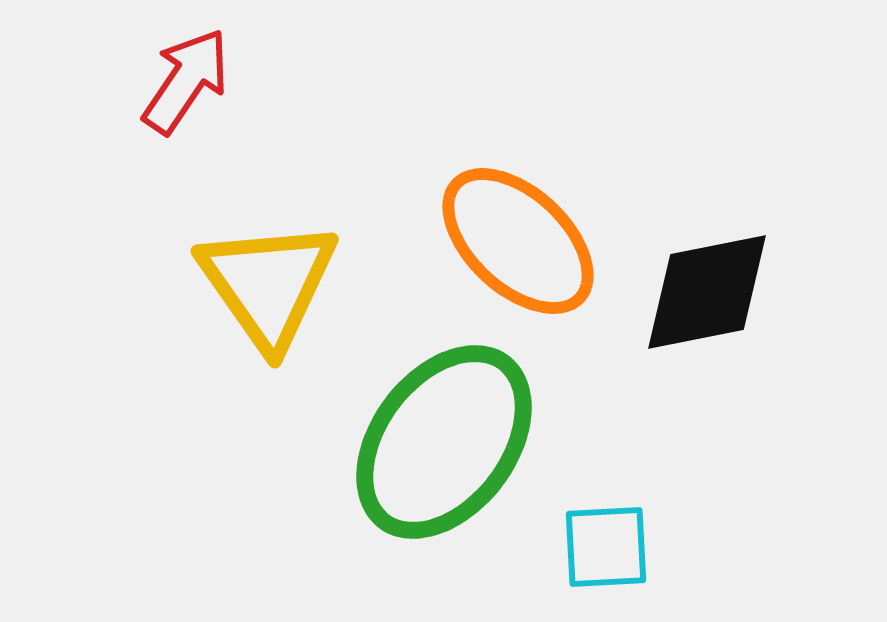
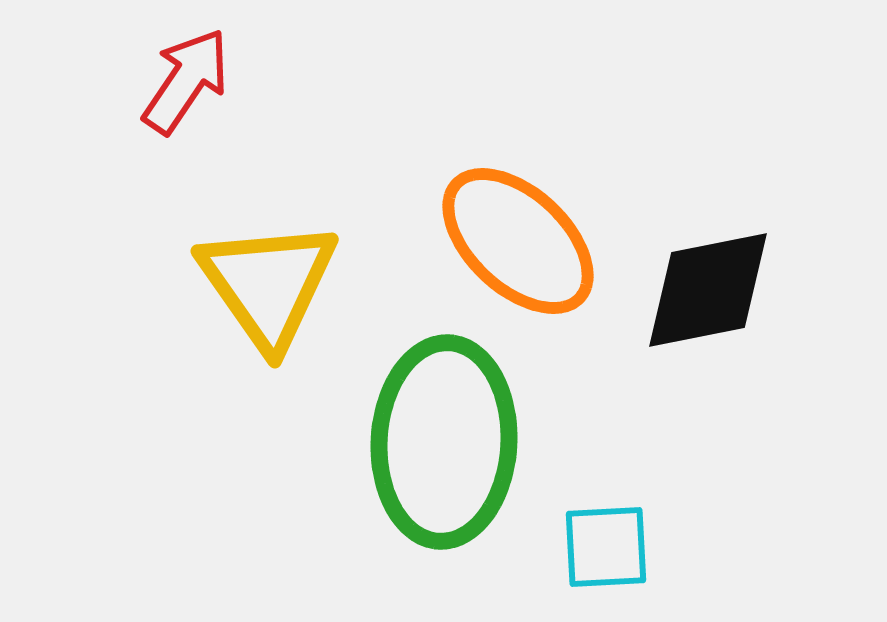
black diamond: moved 1 px right, 2 px up
green ellipse: rotated 34 degrees counterclockwise
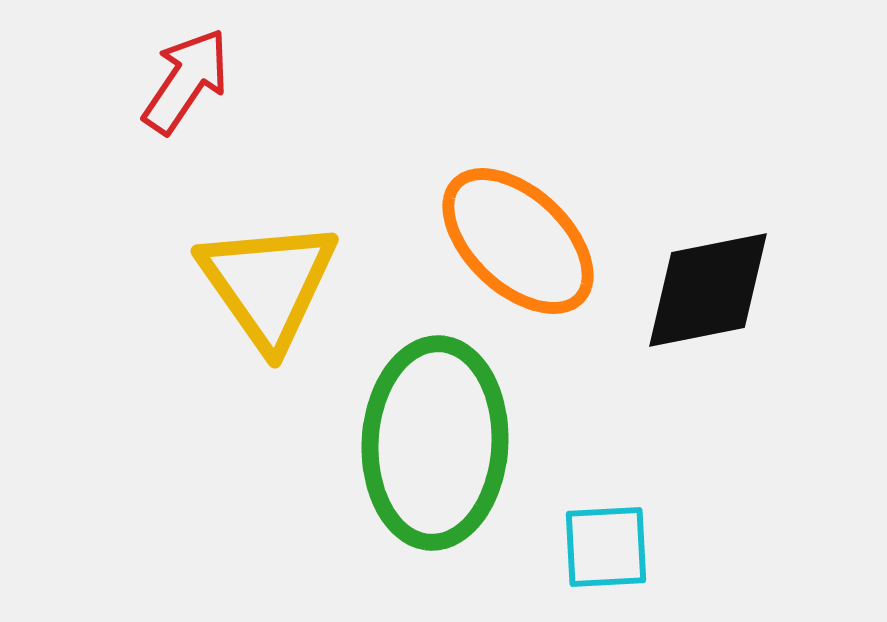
green ellipse: moved 9 px left, 1 px down
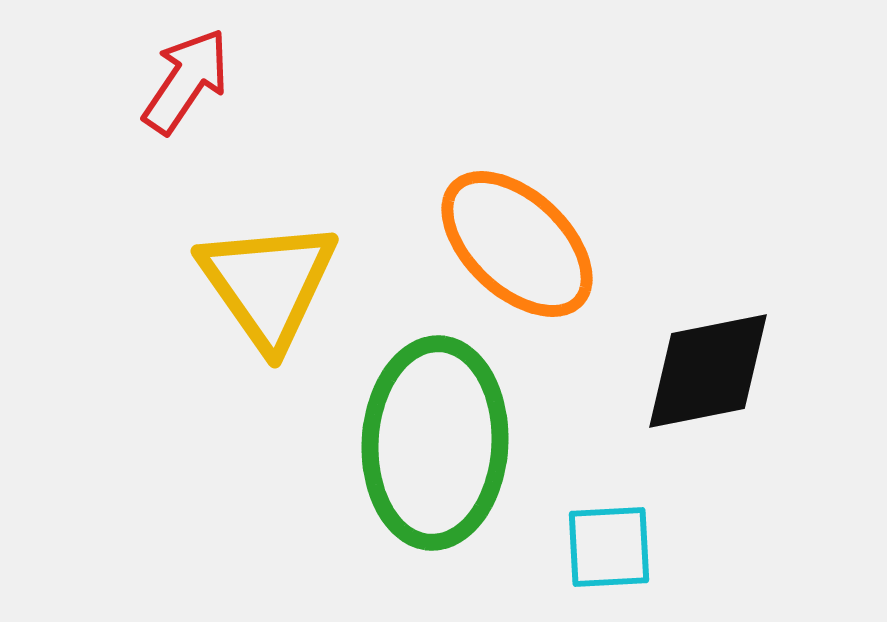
orange ellipse: moved 1 px left, 3 px down
black diamond: moved 81 px down
cyan square: moved 3 px right
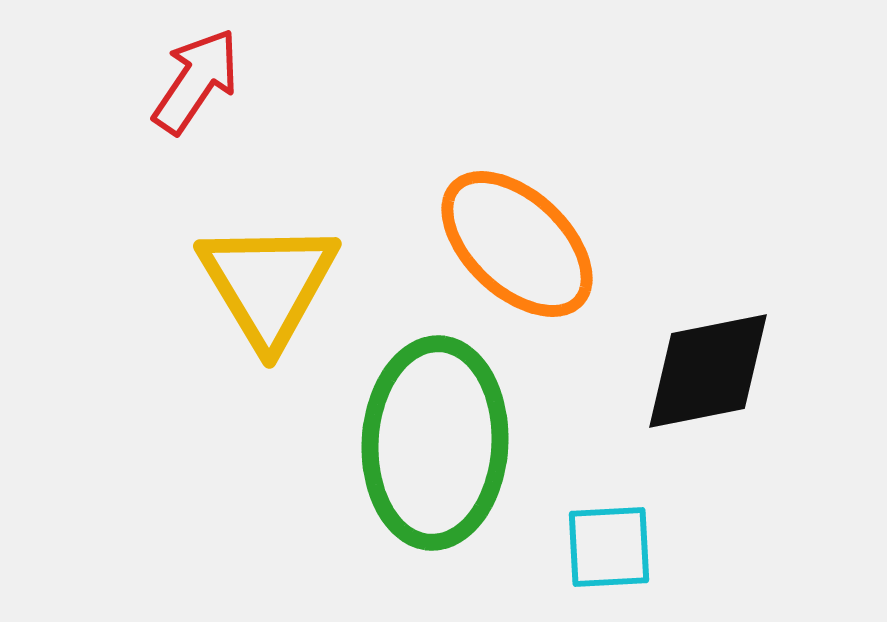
red arrow: moved 10 px right
yellow triangle: rotated 4 degrees clockwise
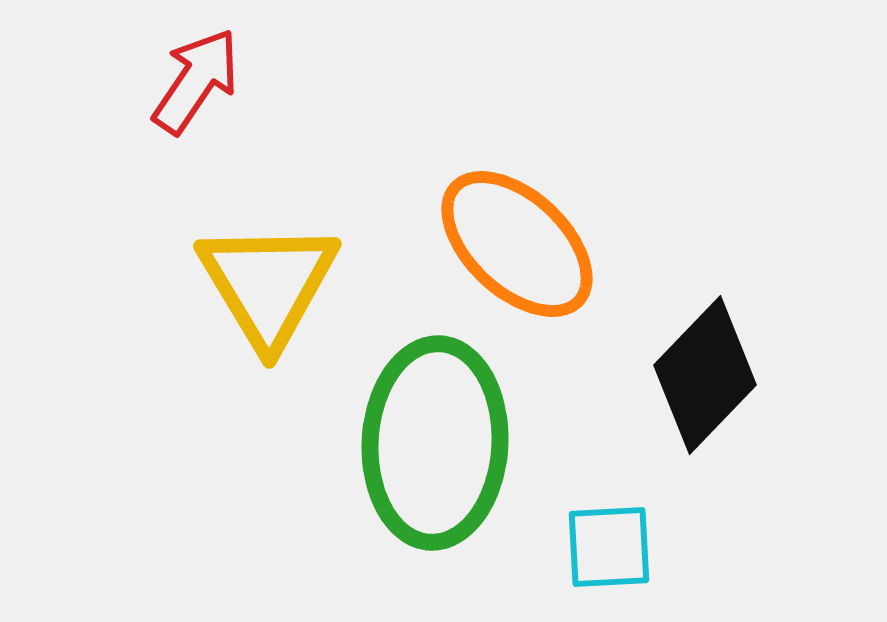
black diamond: moved 3 px left, 4 px down; rotated 35 degrees counterclockwise
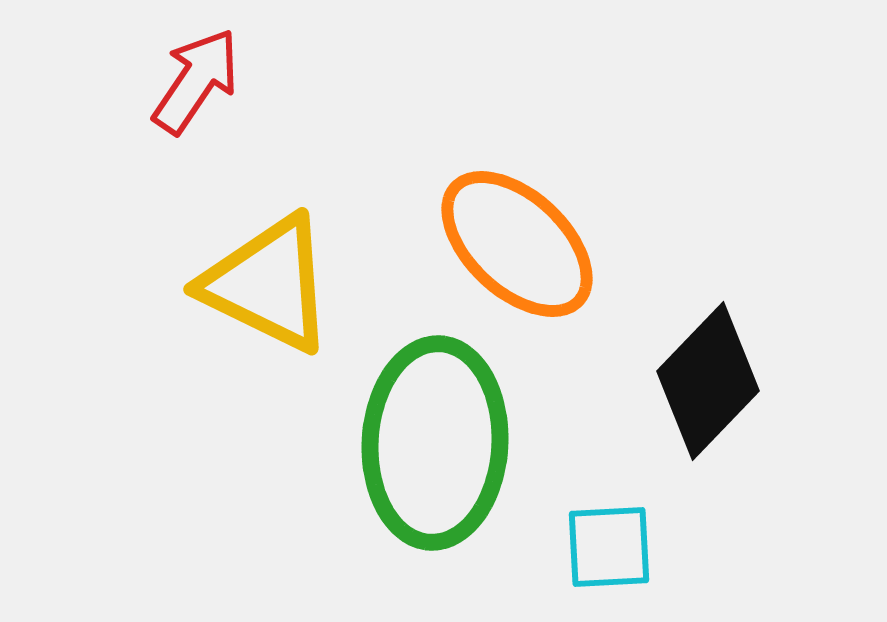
yellow triangle: rotated 33 degrees counterclockwise
black diamond: moved 3 px right, 6 px down
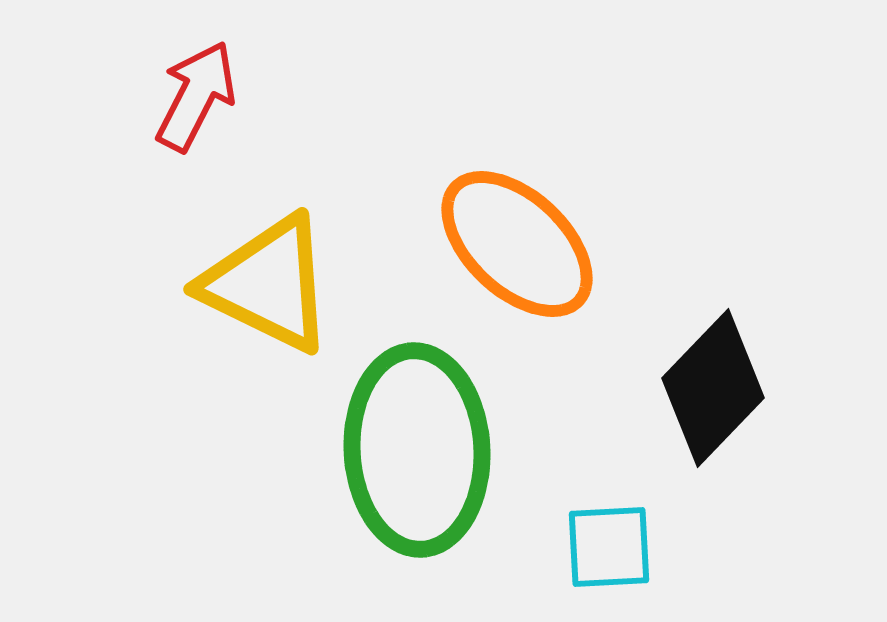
red arrow: moved 15 px down; rotated 7 degrees counterclockwise
black diamond: moved 5 px right, 7 px down
green ellipse: moved 18 px left, 7 px down; rotated 6 degrees counterclockwise
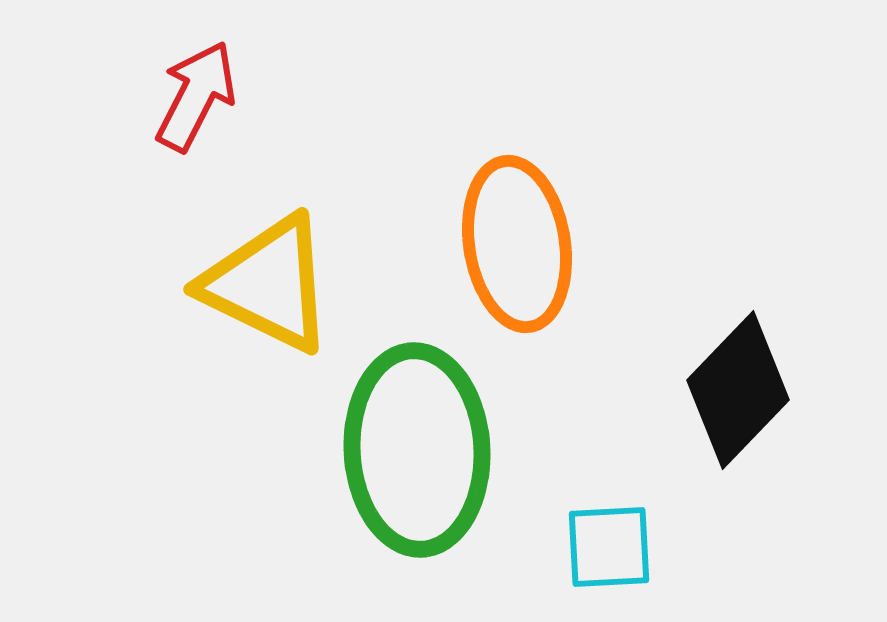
orange ellipse: rotated 38 degrees clockwise
black diamond: moved 25 px right, 2 px down
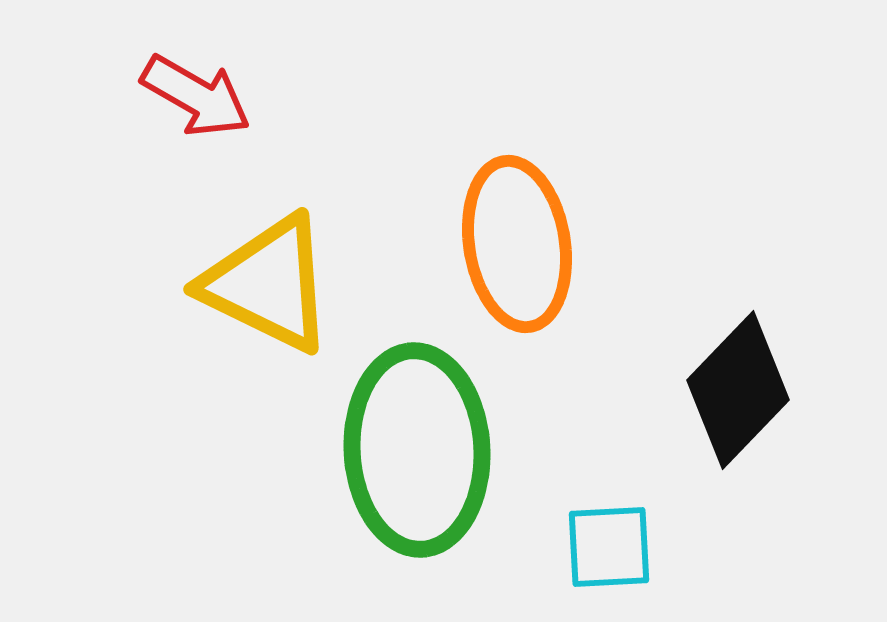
red arrow: rotated 93 degrees clockwise
